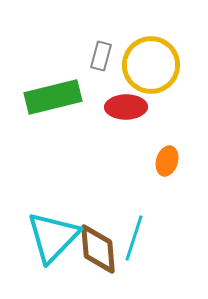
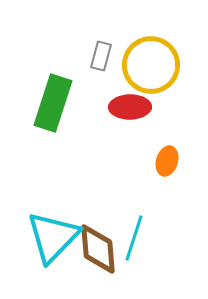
green rectangle: moved 6 px down; rotated 58 degrees counterclockwise
red ellipse: moved 4 px right
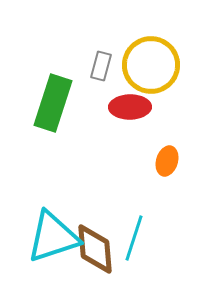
gray rectangle: moved 10 px down
cyan triangle: rotated 28 degrees clockwise
brown diamond: moved 3 px left
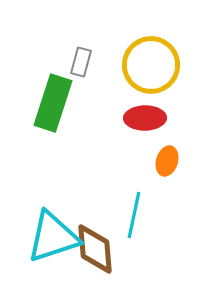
gray rectangle: moved 20 px left, 4 px up
red ellipse: moved 15 px right, 11 px down
cyan line: moved 23 px up; rotated 6 degrees counterclockwise
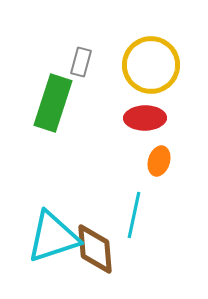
orange ellipse: moved 8 px left
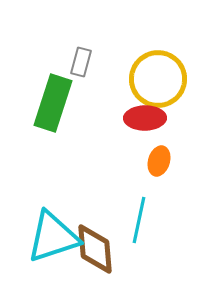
yellow circle: moved 7 px right, 14 px down
cyan line: moved 5 px right, 5 px down
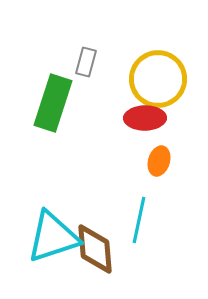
gray rectangle: moved 5 px right
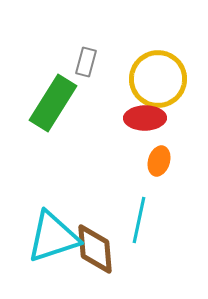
green rectangle: rotated 14 degrees clockwise
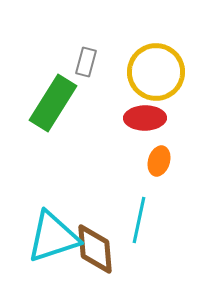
yellow circle: moved 2 px left, 7 px up
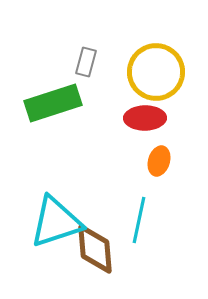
green rectangle: rotated 40 degrees clockwise
cyan triangle: moved 3 px right, 15 px up
